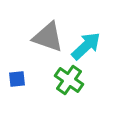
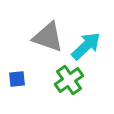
green cross: rotated 20 degrees clockwise
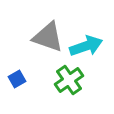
cyan arrow: rotated 24 degrees clockwise
blue square: rotated 24 degrees counterclockwise
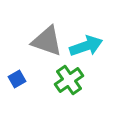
gray triangle: moved 1 px left, 4 px down
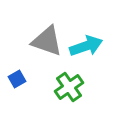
green cross: moved 7 px down
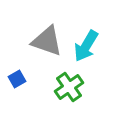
cyan arrow: rotated 140 degrees clockwise
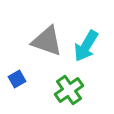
green cross: moved 3 px down
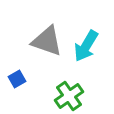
green cross: moved 6 px down
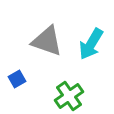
cyan arrow: moved 5 px right, 2 px up
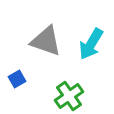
gray triangle: moved 1 px left
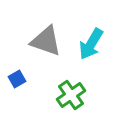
green cross: moved 2 px right, 1 px up
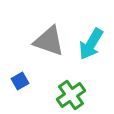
gray triangle: moved 3 px right
blue square: moved 3 px right, 2 px down
